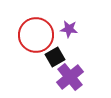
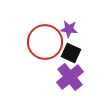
red circle: moved 9 px right, 7 px down
black square: moved 16 px right, 4 px up; rotated 36 degrees counterclockwise
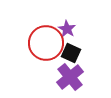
purple star: moved 2 px left; rotated 24 degrees clockwise
red circle: moved 1 px right, 1 px down
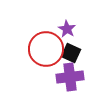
red circle: moved 6 px down
purple cross: rotated 32 degrees clockwise
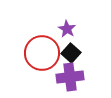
red circle: moved 4 px left, 4 px down
black square: rotated 18 degrees clockwise
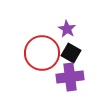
black square: rotated 12 degrees counterclockwise
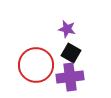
purple star: rotated 18 degrees counterclockwise
red circle: moved 6 px left, 12 px down
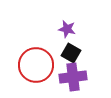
purple cross: moved 3 px right
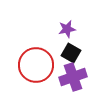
purple star: rotated 24 degrees counterclockwise
purple cross: rotated 12 degrees counterclockwise
